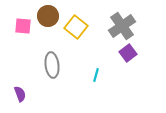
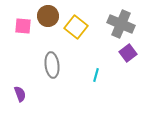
gray cross: moved 1 px left, 2 px up; rotated 32 degrees counterclockwise
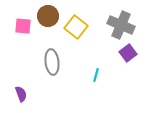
gray cross: moved 1 px down
gray ellipse: moved 3 px up
purple semicircle: moved 1 px right
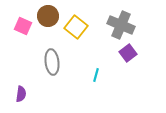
pink square: rotated 18 degrees clockwise
purple semicircle: rotated 28 degrees clockwise
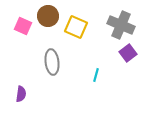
yellow square: rotated 15 degrees counterclockwise
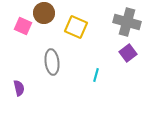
brown circle: moved 4 px left, 3 px up
gray cross: moved 6 px right, 3 px up; rotated 8 degrees counterclockwise
purple semicircle: moved 2 px left, 6 px up; rotated 21 degrees counterclockwise
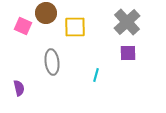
brown circle: moved 2 px right
gray cross: rotated 32 degrees clockwise
yellow square: moved 1 px left; rotated 25 degrees counterclockwise
purple square: rotated 36 degrees clockwise
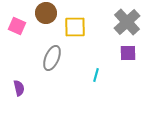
pink square: moved 6 px left
gray ellipse: moved 4 px up; rotated 30 degrees clockwise
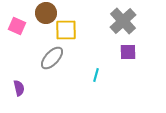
gray cross: moved 4 px left, 1 px up
yellow square: moved 9 px left, 3 px down
purple square: moved 1 px up
gray ellipse: rotated 20 degrees clockwise
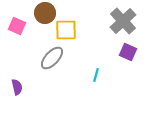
brown circle: moved 1 px left
purple square: rotated 24 degrees clockwise
purple semicircle: moved 2 px left, 1 px up
